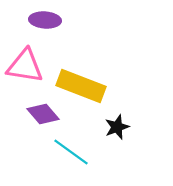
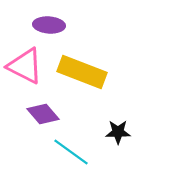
purple ellipse: moved 4 px right, 5 px down
pink triangle: rotated 18 degrees clockwise
yellow rectangle: moved 1 px right, 14 px up
black star: moved 1 px right, 5 px down; rotated 20 degrees clockwise
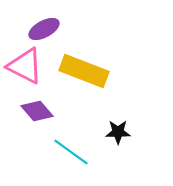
purple ellipse: moved 5 px left, 4 px down; rotated 32 degrees counterclockwise
yellow rectangle: moved 2 px right, 1 px up
purple diamond: moved 6 px left, 3 px up
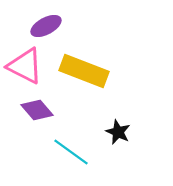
purple ellipse: moved 2 px right, 3 px up
purple diamond: moved 1 px up
black star: rotated 25 degrees clockwise
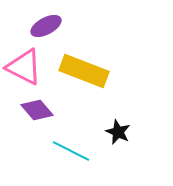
pink triangle: moved 1 px left, 1 px down
cyan line: moved 1 px up; rotated 9 degrees counterclockwise
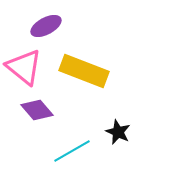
pink triangle: rotated 12 degrees clockwise
cyan line: moved 1 px right; rotated 57 degrees counterclockwise
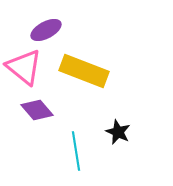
purple ellipse: moved 4 px down
cyan line: moved 4 px right; rotated 69 degrees counterclockwise
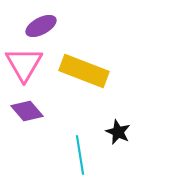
purple ellipse: moved 5 px left, 4 px up
pink triangle: moved 3 px up; rotated 21 degrees clockwise
purple diamond: moved 10 px left, 1 px down
cyan line: moved 4 px right, 4 px down
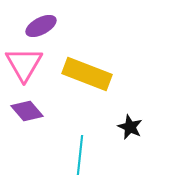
yellow rectangle: moved 3 px right, 3 px down
black star: moved 12 px right, 5 px up
cyan line: rotated 15 degrees clockwise
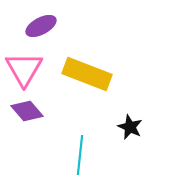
pink triangle: moved 5 px down
